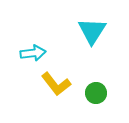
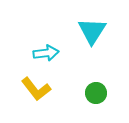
cyan arrow: moved 13 px right
yellow L-shape: moved 20 px left, 5 px down
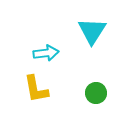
yellow L-shape: rotated 28 degrees clockwise
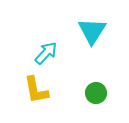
cyan arrow: rotated 40 degrees counterclockwise
yellow L-shape: moved 1 px down
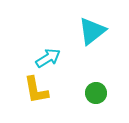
cyan triangle: rotated 20 degrees clockwise
cyan arrow: moved 2 px right, 5 px down; rotated 15 degrees clockwise
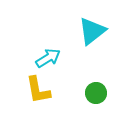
yellow L-shape: moved 2 px right
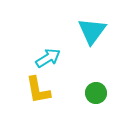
cyan triangle: rotated 16 degrees counterclockwise
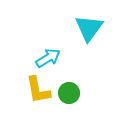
cyan triangle: moved 3 px left, 3 px up
green circle: moved 27 px left
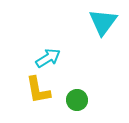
cyan triangle: moved 14 px right, 6 px up
green circle: moved 8 px right, 7 px down
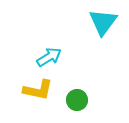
cyan arrow: moved 1 px right, 1 px up
yellow L-shape: rotated 68 degrees counterclockwise
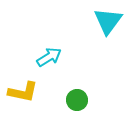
cyan triangle: moved 5 px right, 1 px up
yellow L-shape: moved 15 px left, 2 px down
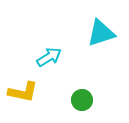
cyan triangle: moved 7 px left, 12 px down; rotated 36 degrees clockwise
green circle: moved 5 px right
